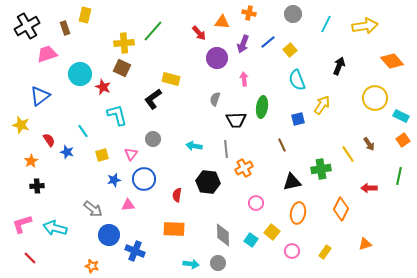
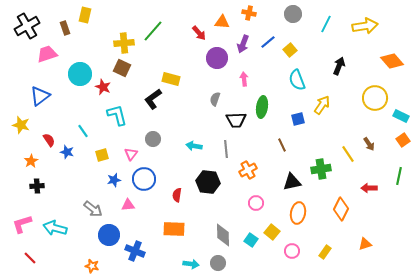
orange cross at (244, 168): moved 4 px right, 2 px down
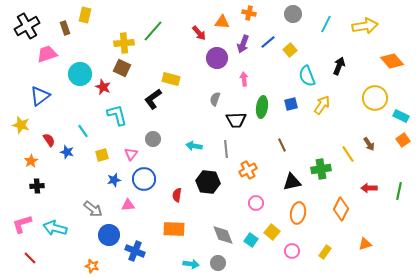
cyan semicircle at (297, 80): moved 10 px right, 4 px up
blue square at (298, 119): moved 7 px left, 15 px up
green line at (399, 176): moved 15 px down
gray diamond at (223, 235): rotated 20 degrees counterclockwise
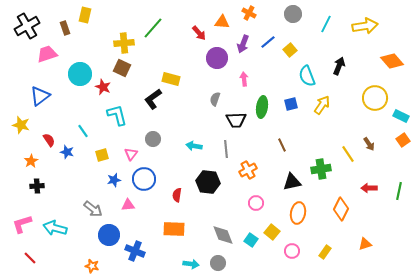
orange cross at (249, 13): rotated 16 degrees clockwise
green line at (153, 31): moved 3 px up
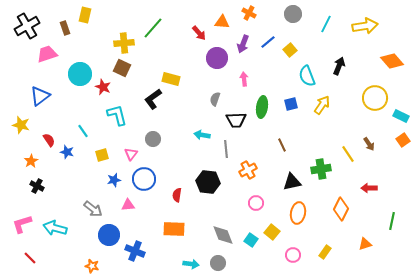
cyan arrow at (194, 146): moved 8 px right, 11 px up
black cross at (37, 186): rotated 32 degrees clockwise
green line at (399, 191): moved 7 px left, 30 px down
pink circle at (292, 251): moved 1 px right, 4 px down
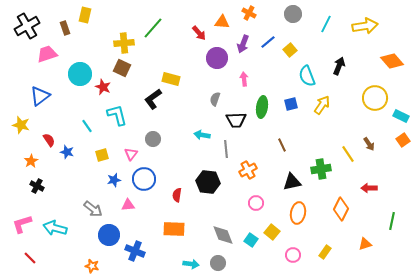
cyan line at (83, 131): moved 4 px right, 5 px up
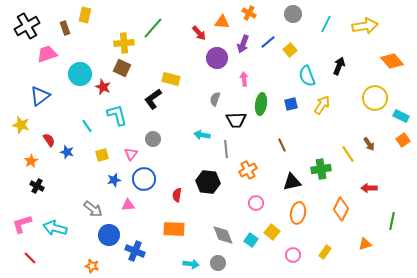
green ellipse at (262, 107): moved 1 px left, 3 px up
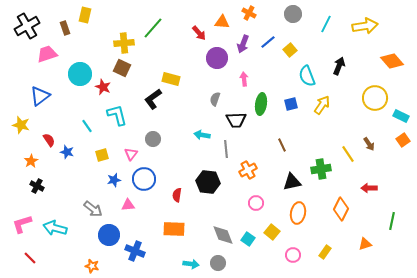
cyan square at (251, 240): moved 3 px left, 1 px up
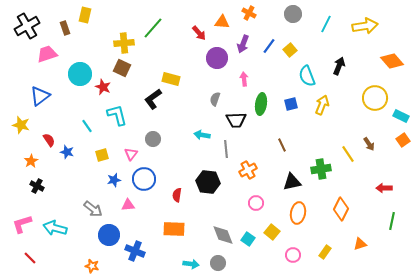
blue line at (268, 42): moved 1 px right, 4 px down; rotated 14 degrees counterclockwise
yellow arrow at (322, 105): rotated 12 degrees counterclockwise
red arrow at (369, 188): moved 15 px right
orange triangle at (365, 244): moved 5 px left
